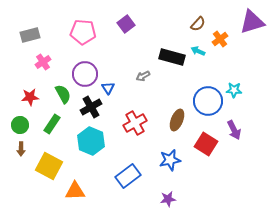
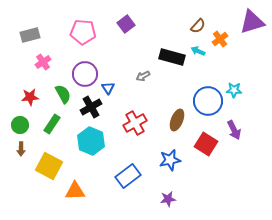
brown semicircle: moved 2 px down
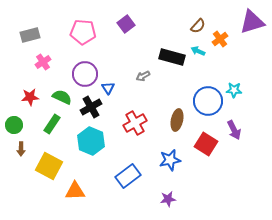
green semicircle: moved 1 px left, 3 px down; rotated 36 degrees counterclockwise
brown ellipse: rotated 10 degrees counterclockwise
green circle: moved 6 px left
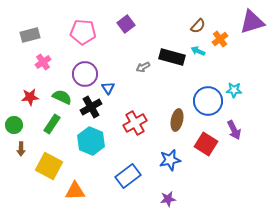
gray arrow: moved 9 px up
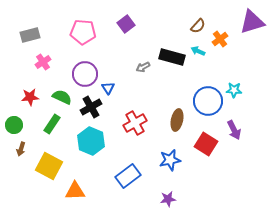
brown arrow: rotated 16 degrees clockwise
